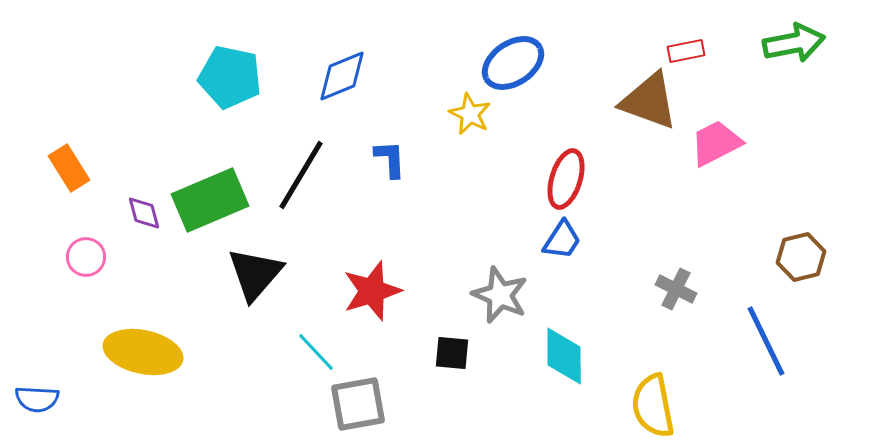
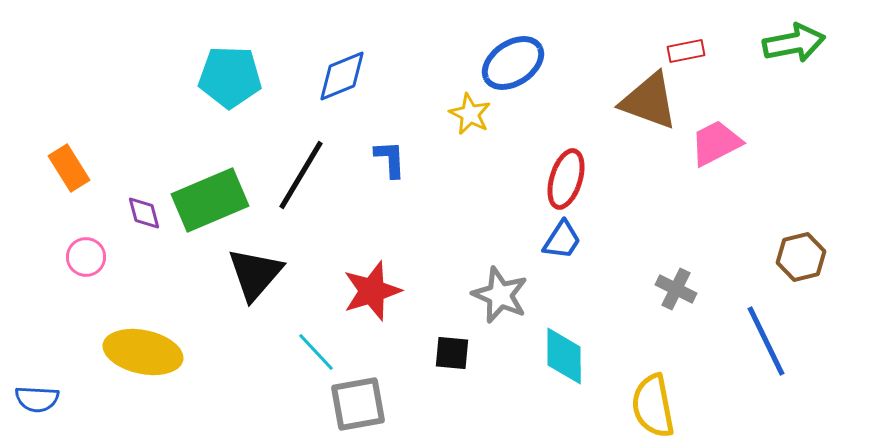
cyan pentagon: rotated 10 degrees counterclockwise
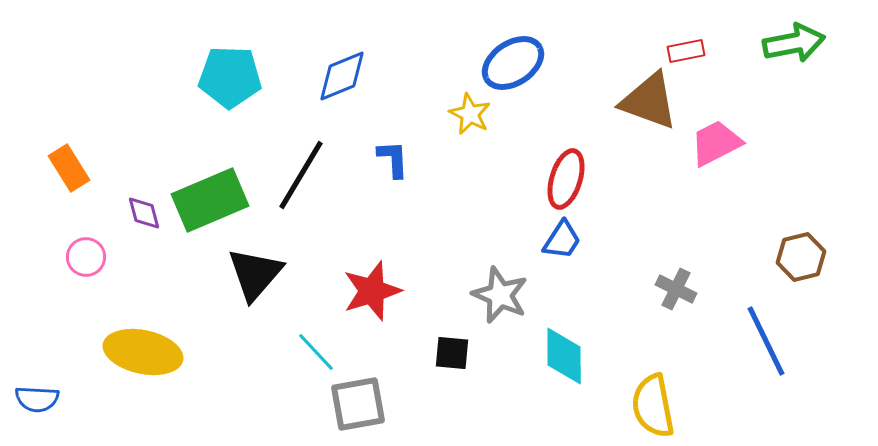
blue L-shape: moved 3 px right
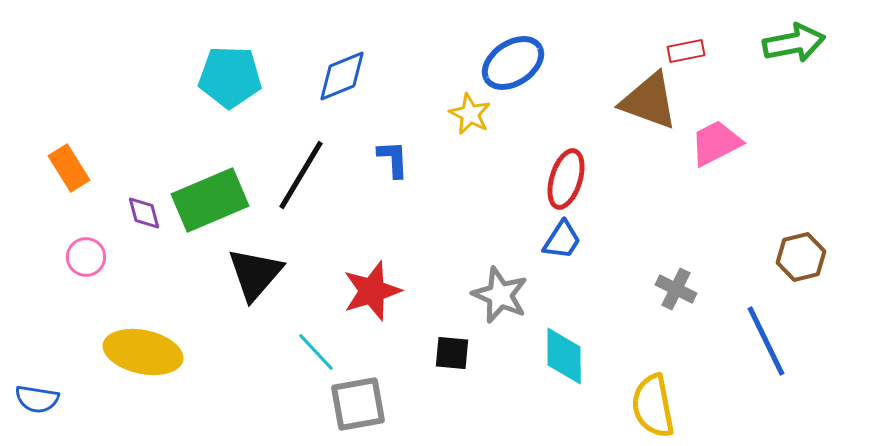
blue semicircle: rotated 6 degrees clockwise
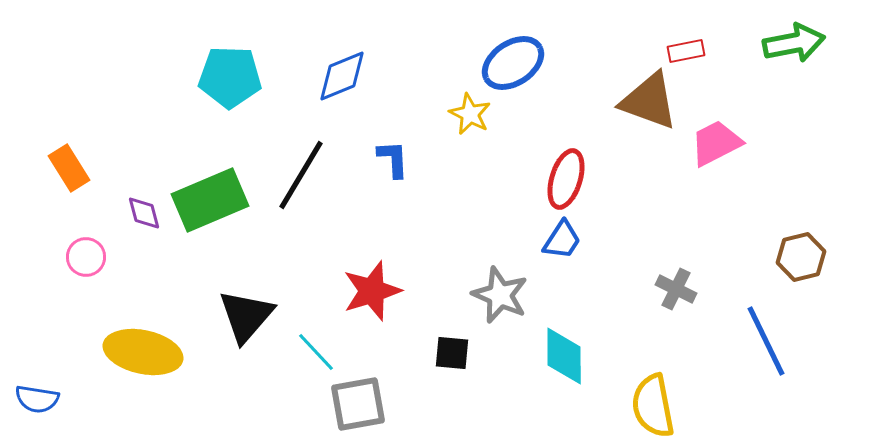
black triangle: moved 9 px left, 42 px down
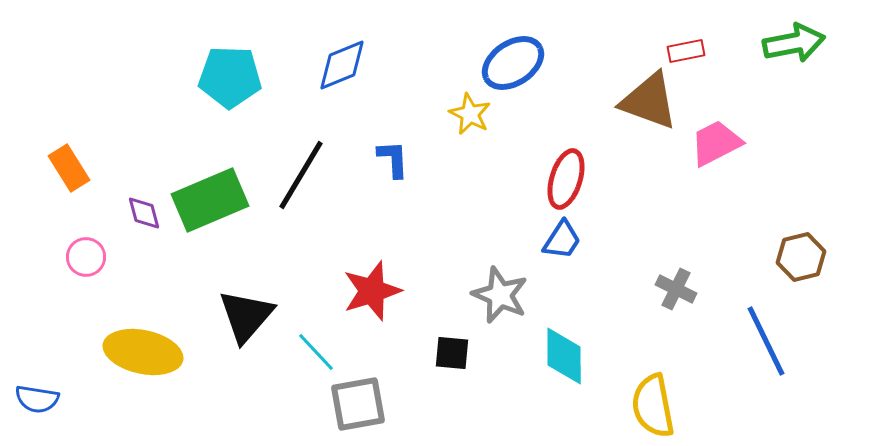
blue diamond: moved 11 px up
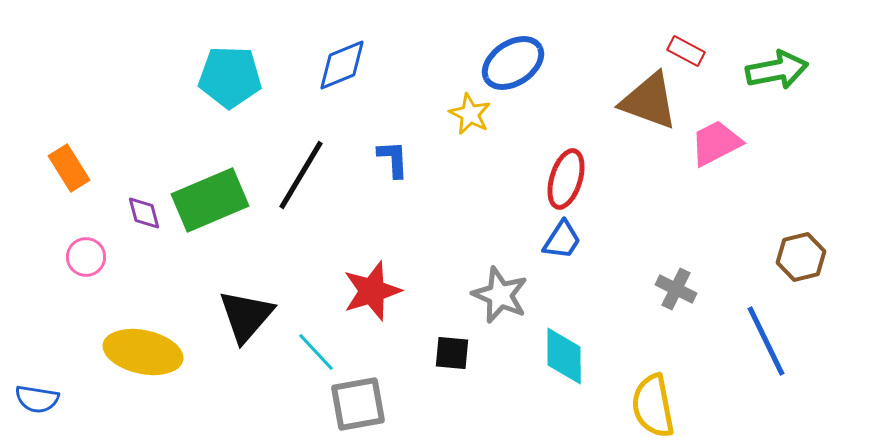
green arrow: moved 17 px left, 27 px down
red rectangle: rotated 39 degrees clockwise
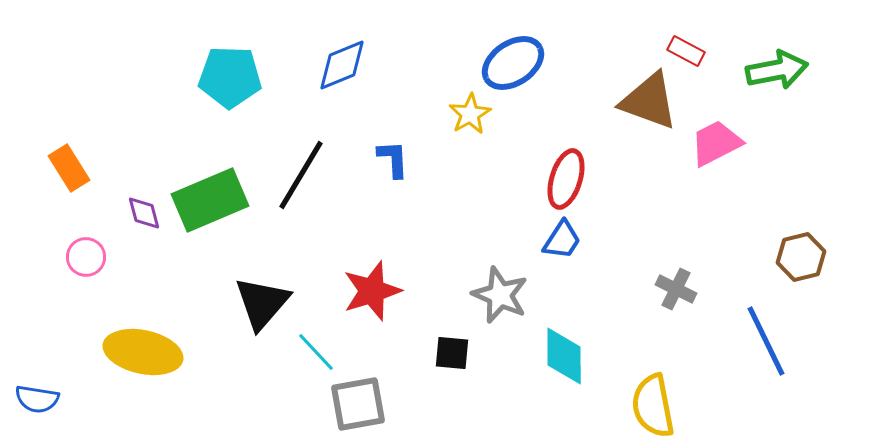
yellow star: rotated 15 degrees clockwise
black triangle: moved 16 px right, 13 px up
